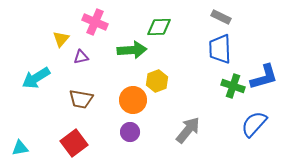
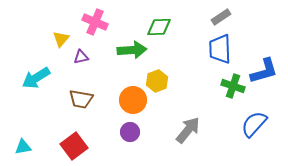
gray rectangle: rotated 60 degrees counterclockwise
blue L-shape: moved 6 px up
red square: moved 3 px down
cyan triangle: moved 3 px right, 1 px up
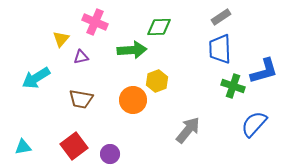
purple circle: moved 20 px left, 22 px down
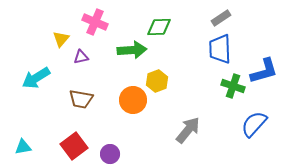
gray rectangle: moved 1 px down
